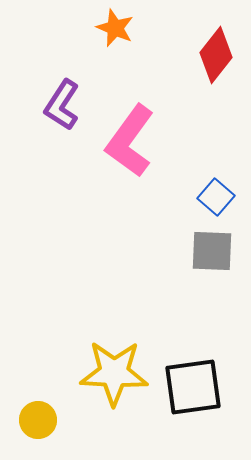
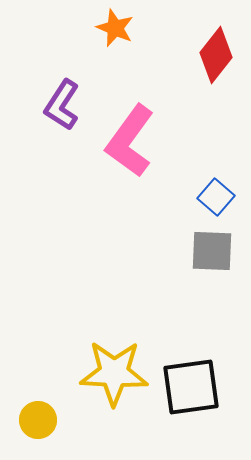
black square: moved 2 px left
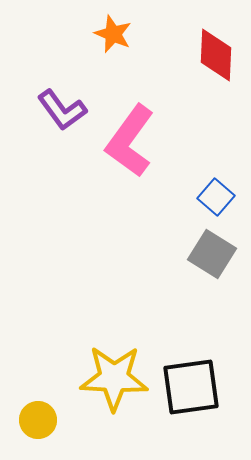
orange star: moved 2 px left, 6 px down
red diamond: rotated 36 degrees counterclockwise
purple L-shape: moved 5 px down; rotated 69 degrees counterclockwise
gray square: moved 3 px down; rotated 30 degrees clockwise
yellow star: moved 5 px down
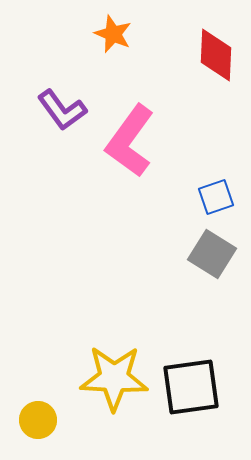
blue square: rotated 30 degrees clockwise
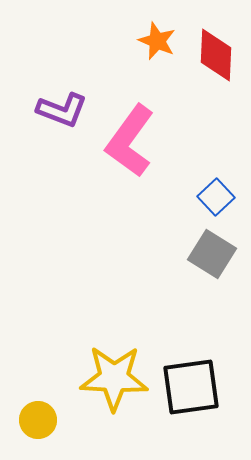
orange star: moved 44 px right, 7 px down
purple L-shape: rotated 33 degrees counterclockwise
blue square: rotated 24 degrees counterclockwise
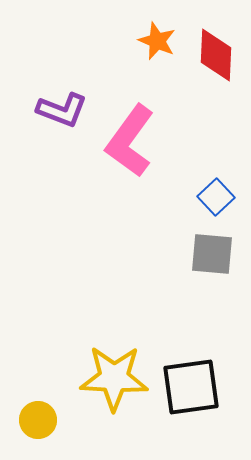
gray square: rotated 27 degrees counterclockwise
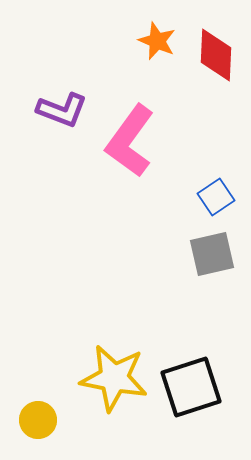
blue square: rotated 9 degrees clockwise
gray square: rotated 18 degrees counterclockwise
yellow star: rotated 8 degrees clockwise
black square: rotated 10 degrees counterclockwise
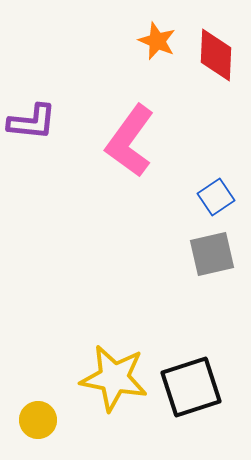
purple L-shape: moved 30 px left, 12 px down; rotated 15 degrees counterclockwise
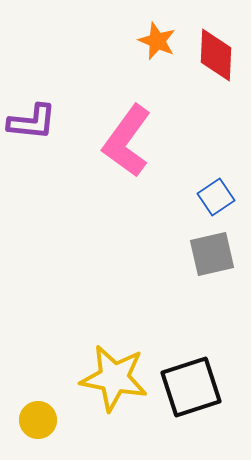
pink L-shape: moved 3 px left
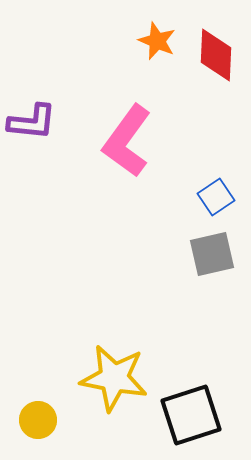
black square: moved 28 px down
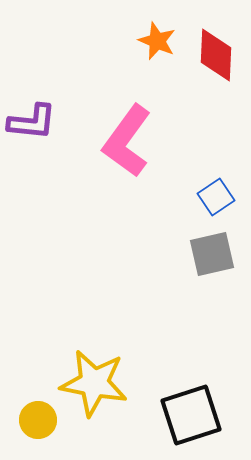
yellow star: moved 20 px left, 5 px down
